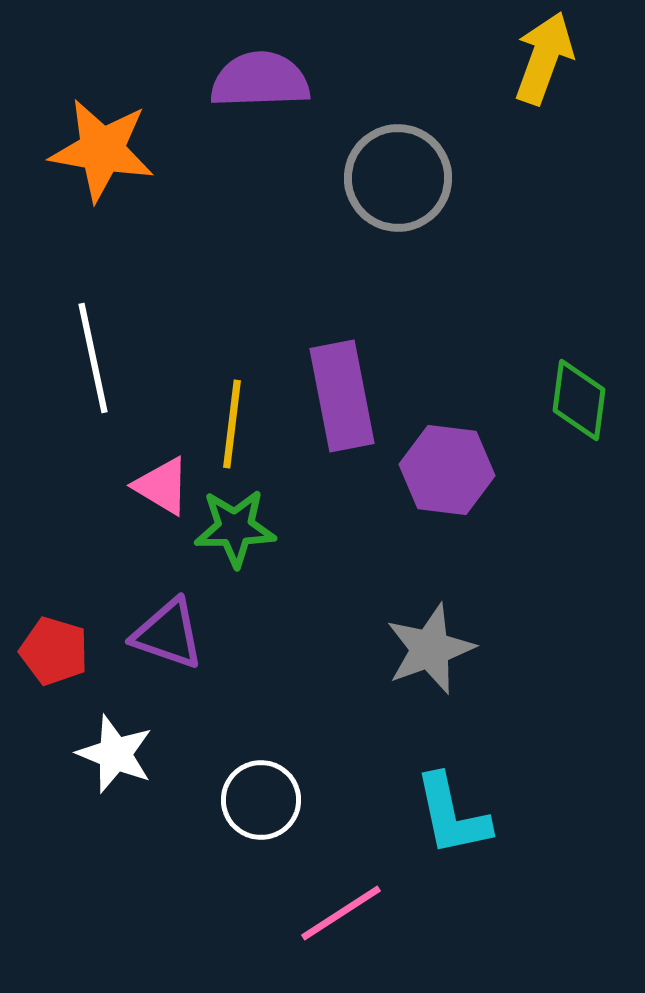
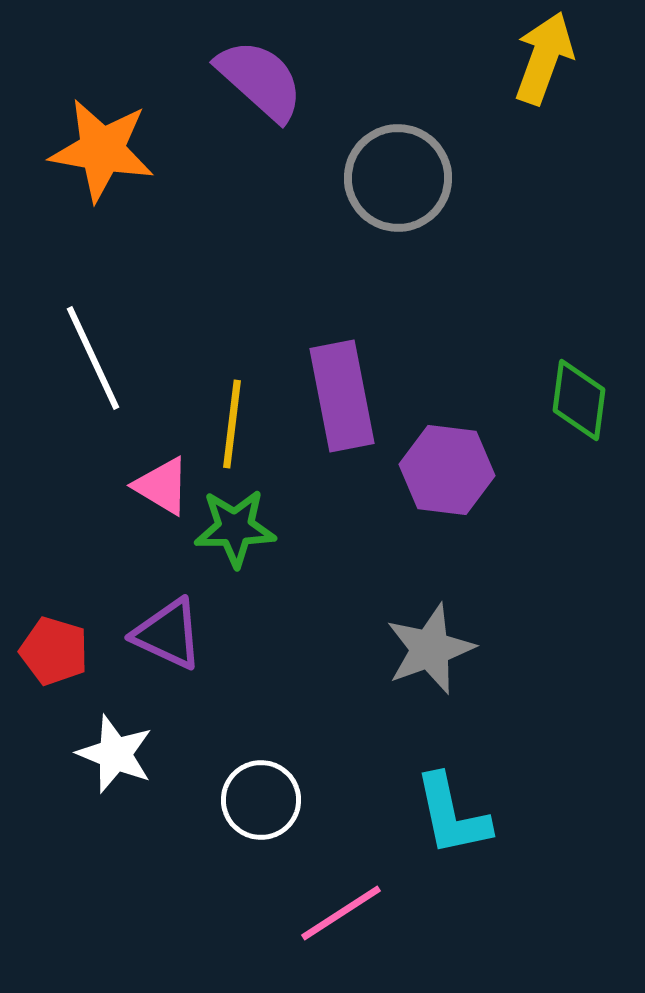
purple semicircle: rotated 44 degrees clockwise
white line: rotated 13 degrees counterclockwise
purple triangle: rotated 6 degrees clockwise
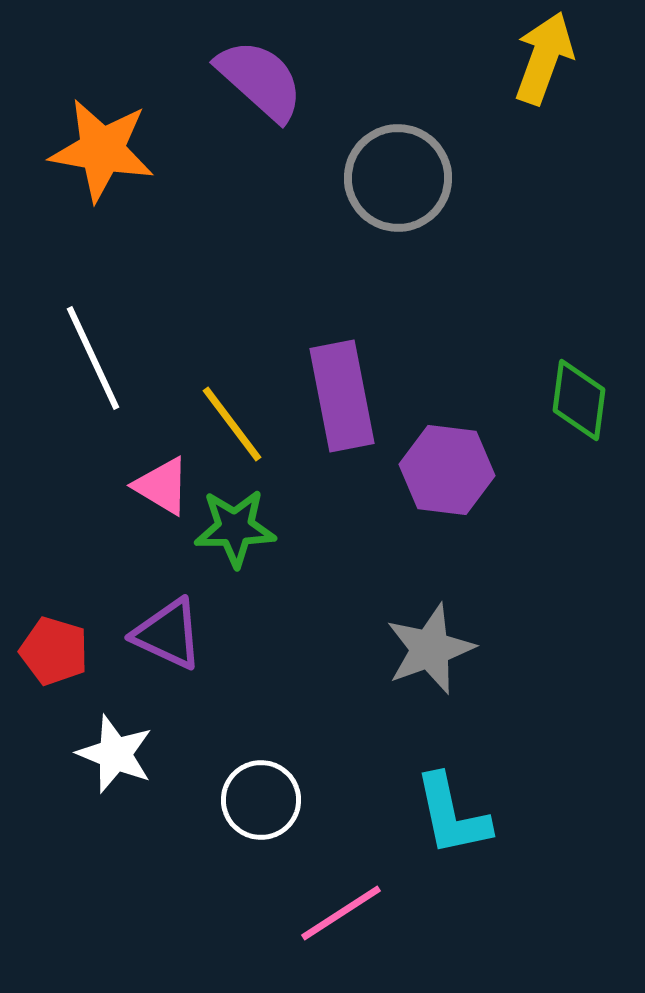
yellow line: rotated 44 degrees counterclockwise
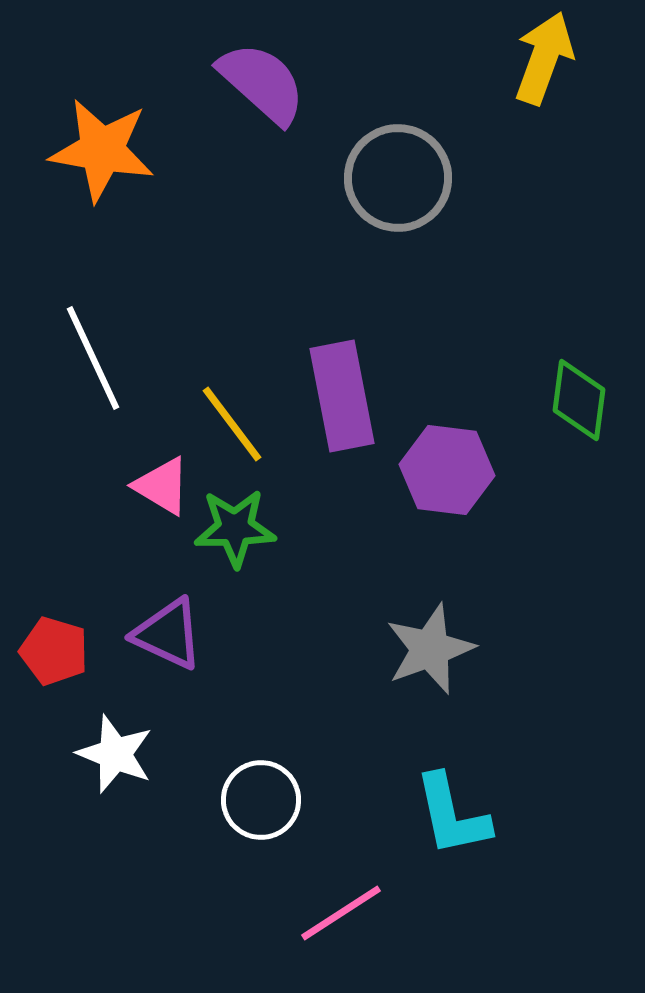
purple semicircle: moved 2 px right, 3 px down
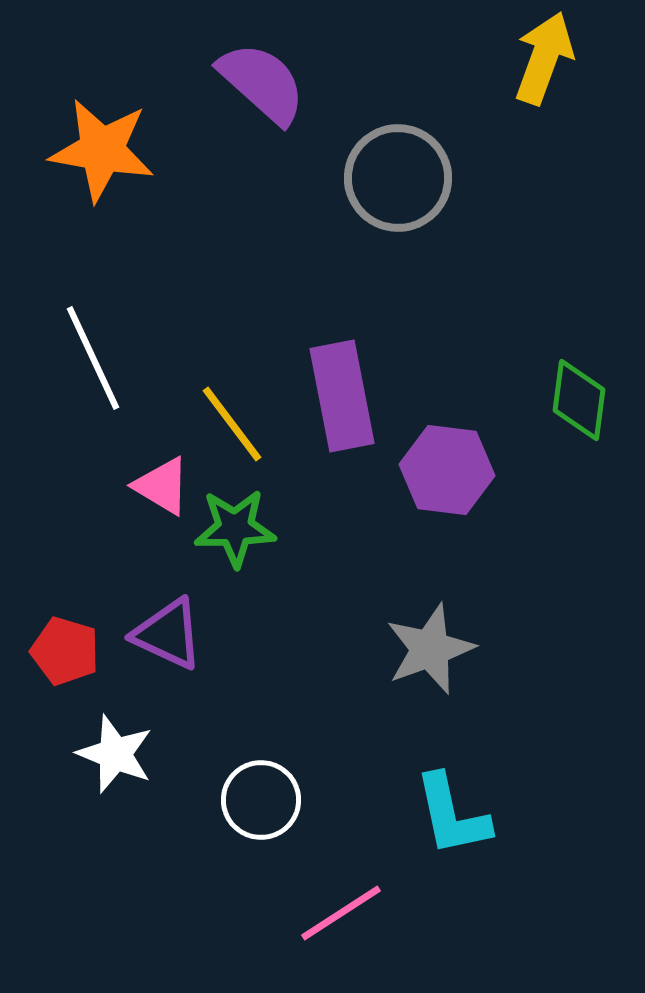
red pentagon: moved 11 px right
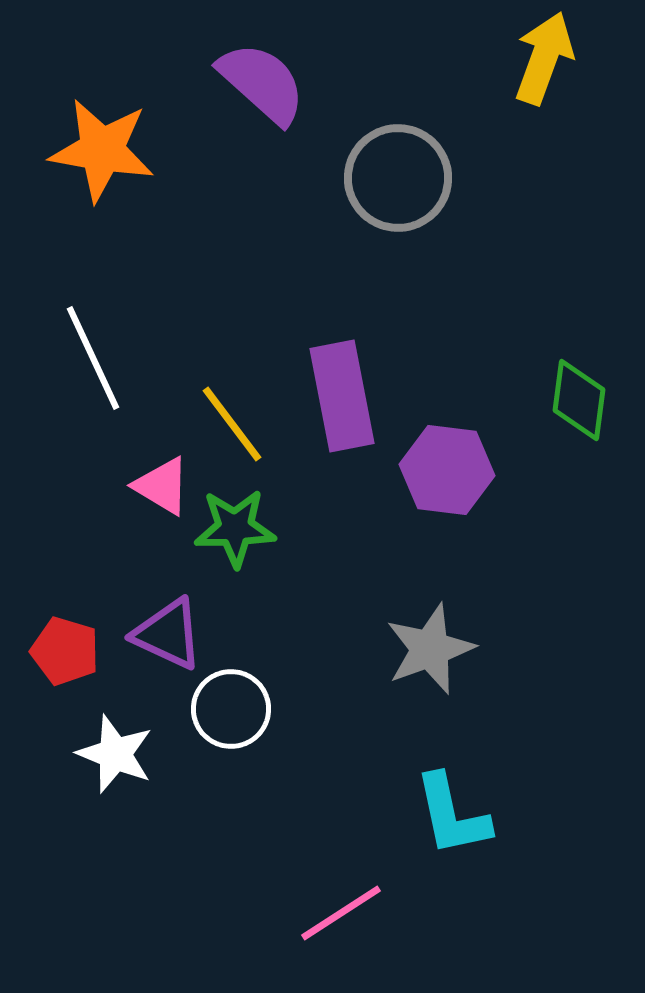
white circle: moved 30 px left, 91 px up
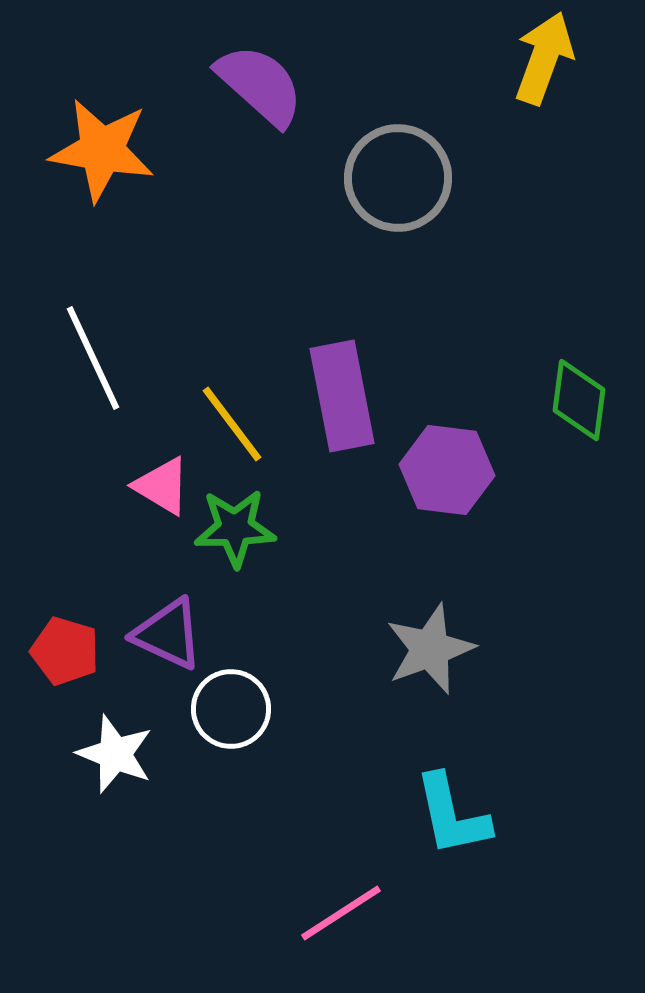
purple semicircle: moved 2 px left, 2 px down
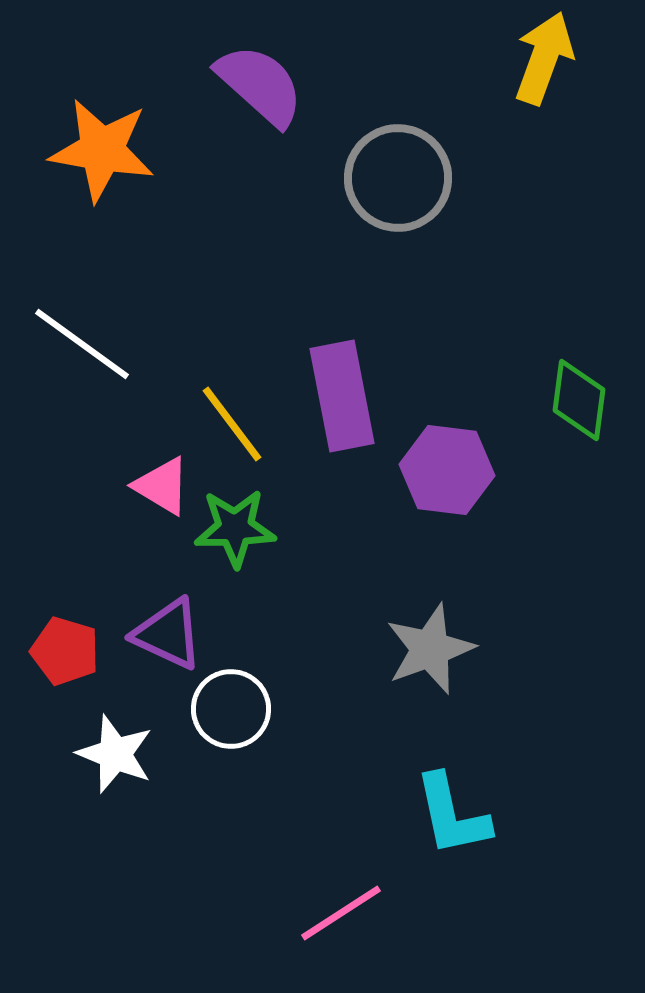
white line: moved 11 px left, 14 px up; rotated 29 degrees counterclockwise
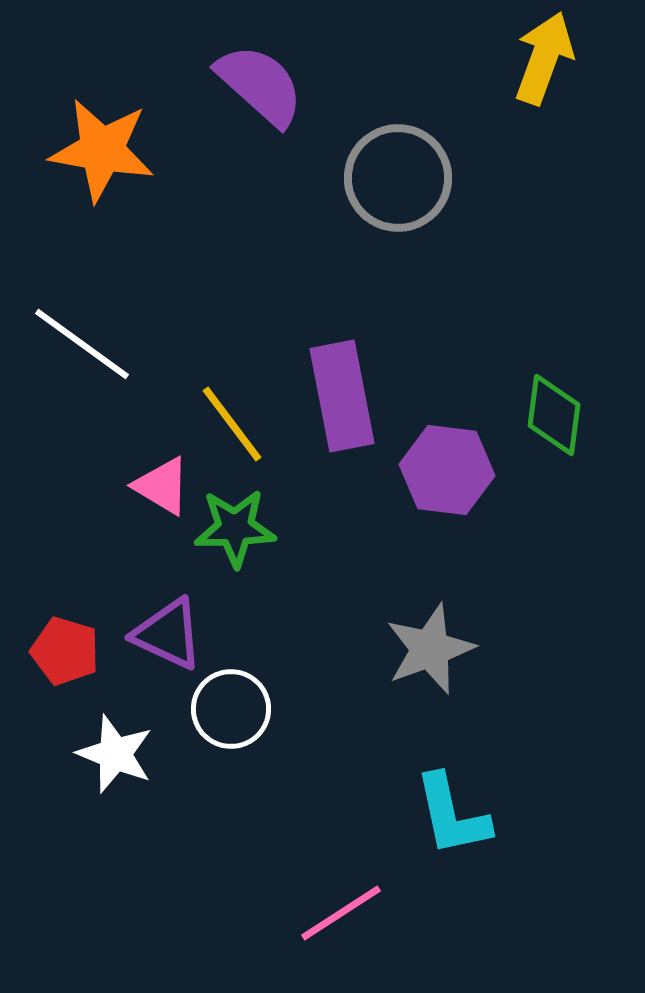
green diamond: moved 25 px left, 15 px down
